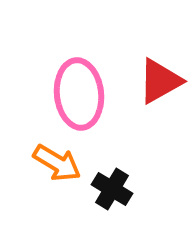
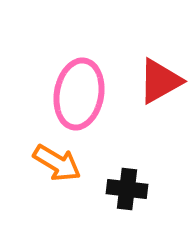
pink ellipse: rotated 16 degrees clockwise
black cross: moved 15 px right; rotated 24 degrees counterclockwise
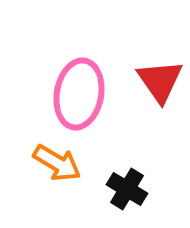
red triangle: rotated 36 degrees counterclockwise
black cross: rotated 24 degrees clockwise
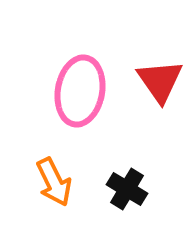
pink ellipse: moved 1 px right, 3 px up
orange arrow: moved 3 px left, 19 px down; rotated 33 degrees clockwise
